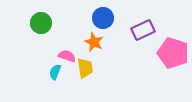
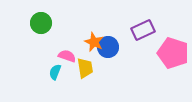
blue circle: moved 5 px right, 29 px down
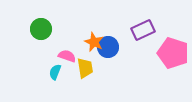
green circle: moved 6 px down
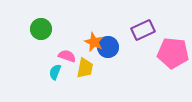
pink pentagon: rotated 12 degrees counterclockwise
yellow trapezoid: rotated 20 degrees clockwise
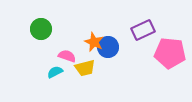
pink pentagon: moved 3 px left
yellow trapezoid: rotated 65 degrees clockwise
cyan semicircle: rotated 42 degrees clockwise
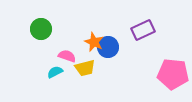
pink pentagon: moved 3 px right, 21 px down
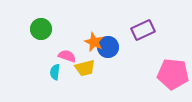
cyan semicircle: rotated 56 degrees counterclockwise
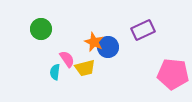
pink semicircle: moved 3 px down; rotated 36 degrees clockwise
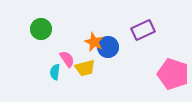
pink pentagon: rotated 12 degrees clockwise
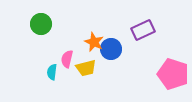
green circle: moved 5 px up
blue circle: moved 3 px right, 2 px down
pink semicircle: rotated 132 degrees counterclockwise
yellow trapezoid: moved 1 px right
cyan semicircle: moved 3 px left
